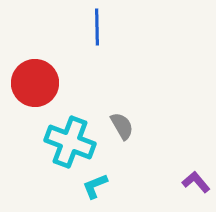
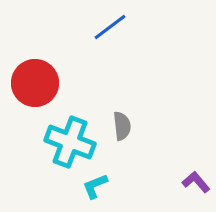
blue line: moved 13 px right; rotated 54 degrees clockwise
gray semicircle: rotated 24 degrees clockwise
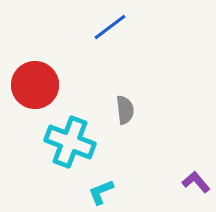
red circle: moved 2 px down
gray semicircle: moved 3 px right, 16 px up
cyan L-shape: moved 6 px right, 6 px down
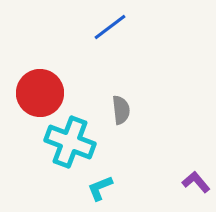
red circle: moved 5 px right, 8 px down
gray semicircle: moved 4 px left
cyan L-shape: moved 1 px left, 4 px up
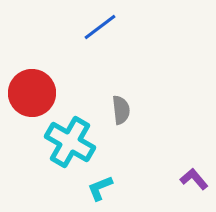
blue line: moved 10 px left
red circle: moved 8 px left
cyan cross: rotated 9 degrees clockwise
purple L-shape: moved 2 px left, 3 px up
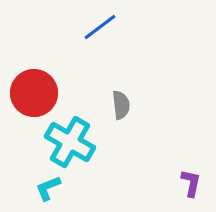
red circle: moved 2 px right
gray semicircle: moved 5 px up
purple L-shape: moved 3 px left, 4 px down; rotated 52 degrees clockwise
cyan L-shape: moved 52 px left
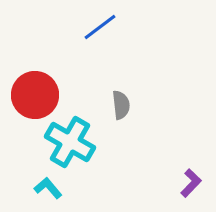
red circle: moved 1 px right, 2 px down
purple L-shape: rotated 32 degrees clockwise
cyan L-shape: rotated 72 degrees clockwise
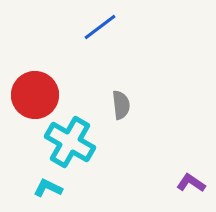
purple L-shape: rotated 100 degrees counterclockwise
cyan L-shape: rotated 24 degrees counterclockwise
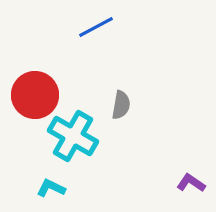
blue line: moved 4 px left; rotated 9 degrees clockwise
gray semicircle: rotated 16 degrees clockwise
cyan cross: moved 3 px right, 6 px up
cyan L-shape: moved 3 px right
